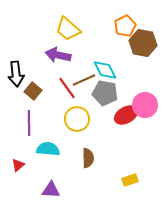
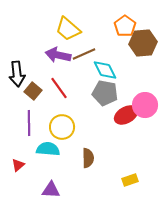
orange pentagon: rotated 10 degrees counterclockwise
brown hexagon: rotated 16 degrees counterclockwise
black arrow: moved 1 px right
brown line: moved 26 px up
red line: moved 8 px left
yellow circle: moved 15 px left, 8 px down
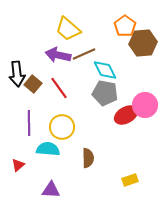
brown square: moved 7 px up
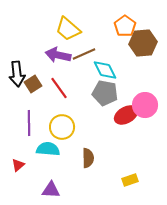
brown square: rotated 18 degrees clockwise
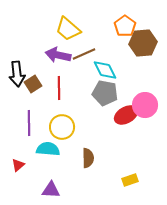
red line: rotated 35 degrees clockwise
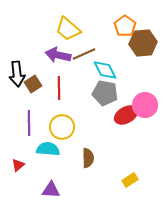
yellow rectangle: rotated 14 degrees counterclockwise
